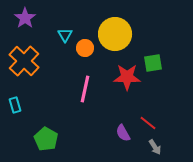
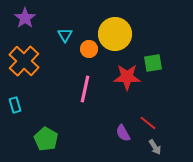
orange circle: moved 4 px right, 1 px down
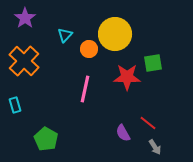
cyan triangle: rotated 14 degrees clockwise
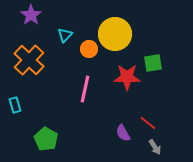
purple star: moved 6 px right, 3 px up
orange cross: moved 5 px right, 1 px up
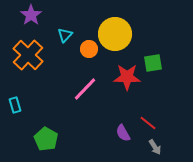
orange cross: moved 1 px left, 5 px up
pink line: rotated 32 degrees clockwise
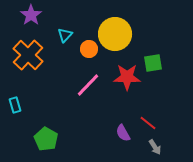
pink line: moved 3 px right, 4 px up
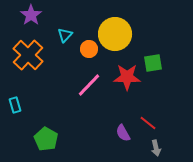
pink line: moved 1 px right
gray arrow: moved 1 px right, 1 px down; rotated 21 degrees clockwise
